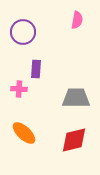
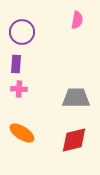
purple circle: moved 1 px left
purple rectangle: moved 20 px left, 5 px up
orange ellipse: moved 2 px left; rotated 10 degrees counterclockwise
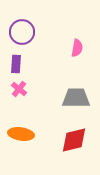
pink semicircle: moved 28 px down
pink cross: rotated 35 degrees clockwise
orange ellipse: moved 1 px left, 1 px down; rotated 25 degrees counterclockwise
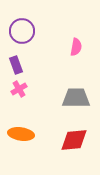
purple circle: moved 1 px up
pink semicircle: moved 1 px left, 1 px up
purple rectangle: moved 1 px down; rotated 24 degrees counterclockwise
pink cross: rotated 21 degrees clockwise
red diamond: rotated 8 degrees clockwise
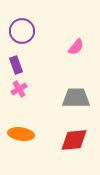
pink semicircle: rotated 30 degrees clockwise
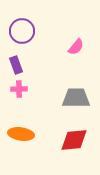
pink cross: rotated 28 degrees clockwise
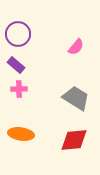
purple circle: moved 4 px left, 3 px down
purple rectangle: rotated 30 degrees counterclockwise
gray trapezoid: rotated 32 degrees clockwise
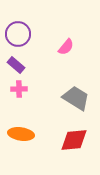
pink semicircle: moved 10 px left
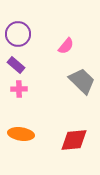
pink semicircle: moved 1 px up
gray trapezoid: moved 6 px right, 17 px up; rotated 12 degrees clockwise
